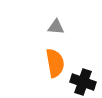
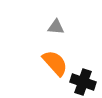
orange semicircle: rotated 32 degrees counterclockwise
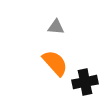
black cross: moved 2 px right; rotated 30 degrees counterclockwise
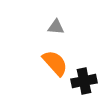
black cross: moved 1 px left, 1 px up
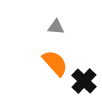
black cross: rotated 35 degrees counterclockwise
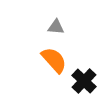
orange semicircle: moved 1 px left, 3 px up
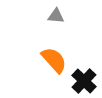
gray triangle: moved 11 px up
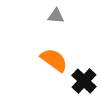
orange semicircle: rotated 12 degrees counterclockwise
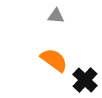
black cross: moved 1 px right, 1 px up
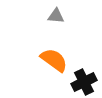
black cross: moved 1 px left, 2 px down; rotated 20 degrees clockwise
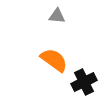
gray triangle: moved 1 px right
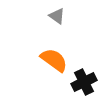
gray triangle: rotated 30 degrees clockwise
